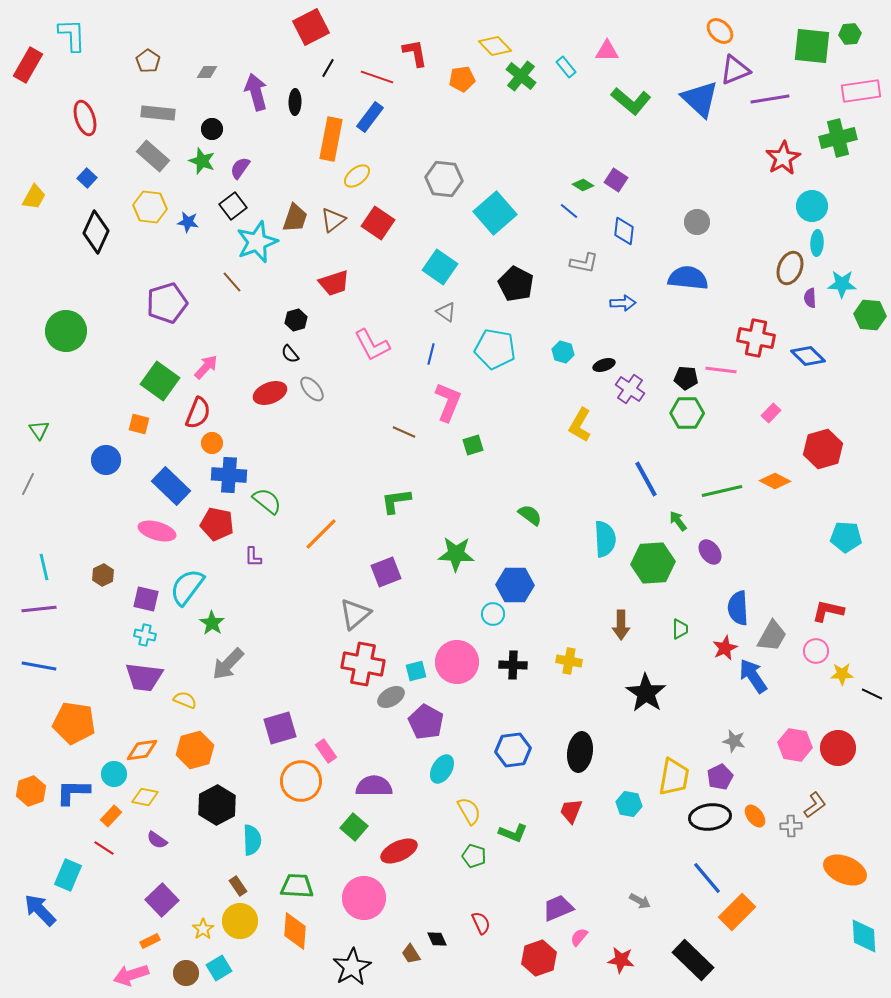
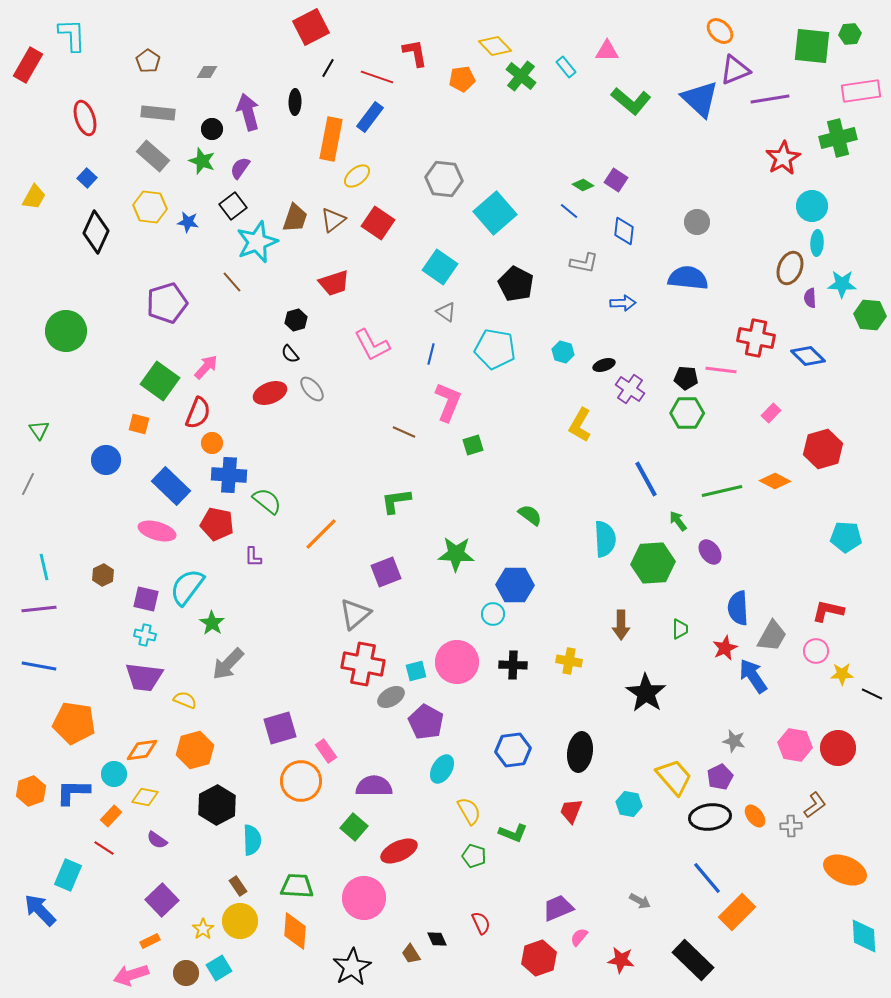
purple arrow at (256, 92): moved 8 px left, 20 px down
yellow trapezoid at (674, 777): rotated 51 degrees counterclockwise
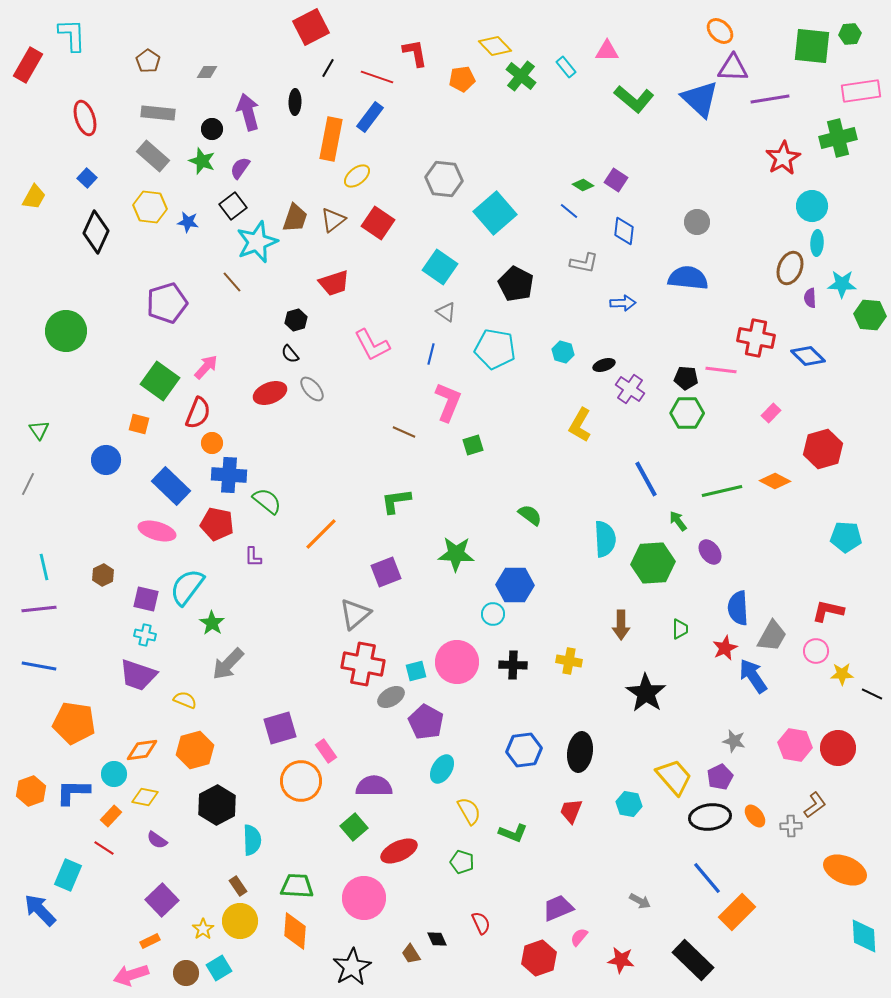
purple triangle at (735, 70): moved 2 px left, 2 px up; rotated 24 degrees clockwise
green L-shape at (631, 101): moved 3 px right, 2 px up
purple trapezoid at (144, 677): moved 6 px left, 2 px up; rotated 12 degrees clockwise
blue hexagon at (513, 750): moved 11 px right
green square at (354, 827): rotated 8 degrees clockwise
green pentagon at (474, 856): moved 12 px left, 6 px down
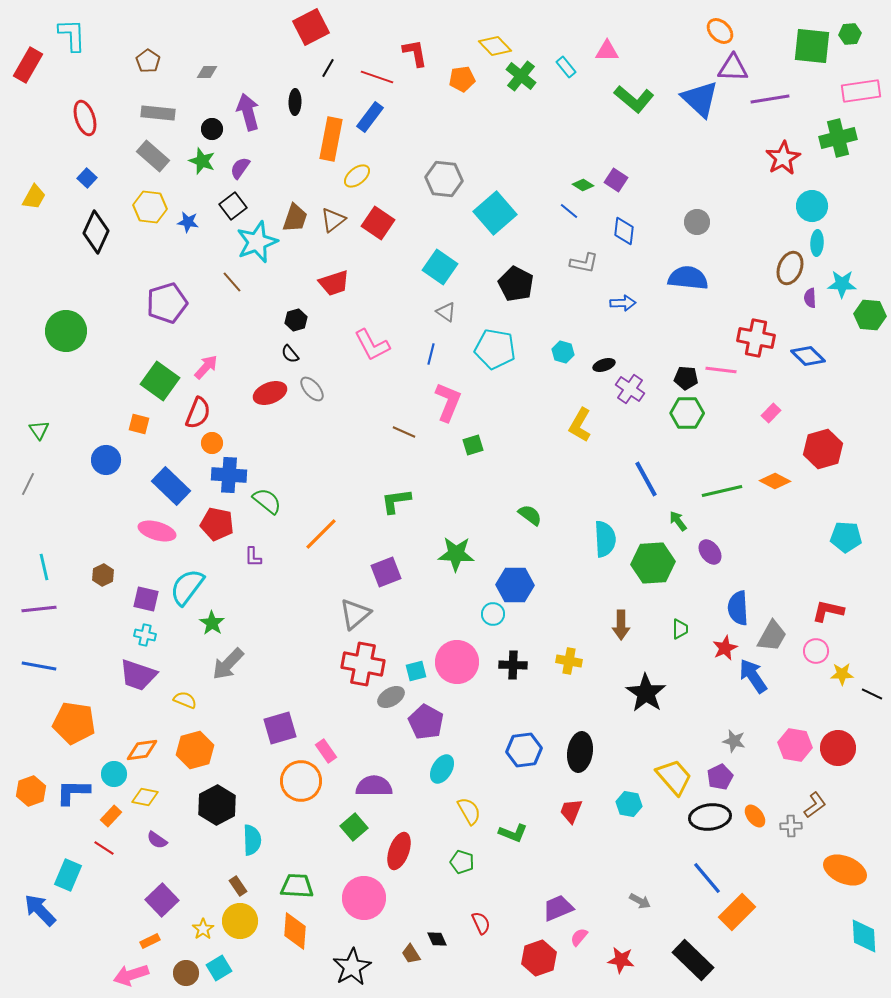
red ellipse at (399, 851): rotated 45 degrees counterclockwise
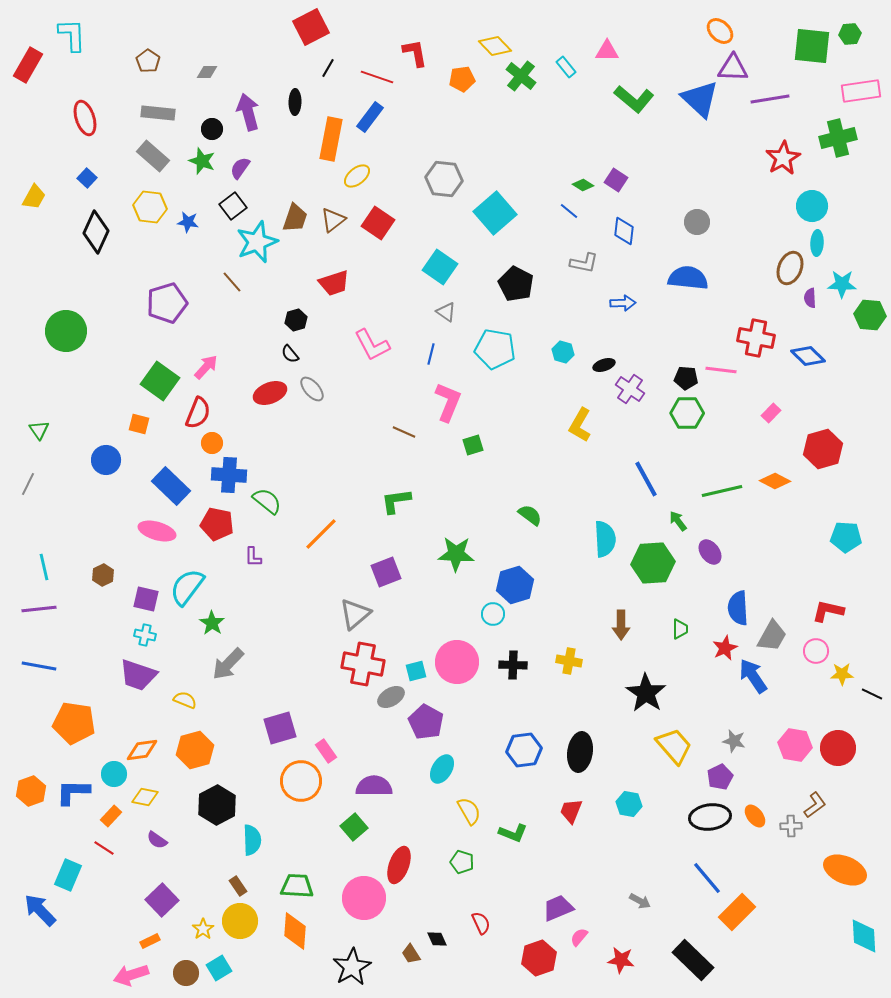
blue hexagon at (515, 585): rotated 18 degrees counterclockwise
yellow trapezoid at (674, 777): moved 31 px up
red ellipse at (399, 851): moved 14 px down
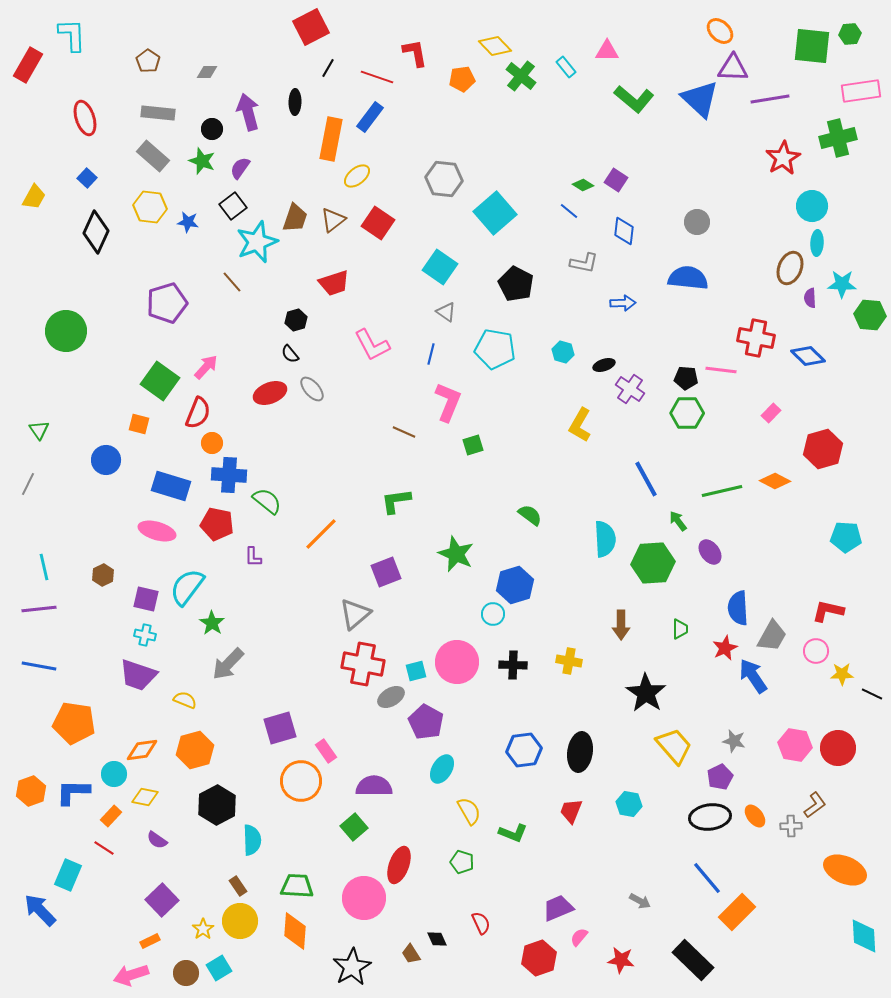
blue rectangle at (171, 486): rotated 27 degrees counterclockwise
green star at (456, 554): rotated 21 degrees clockwise
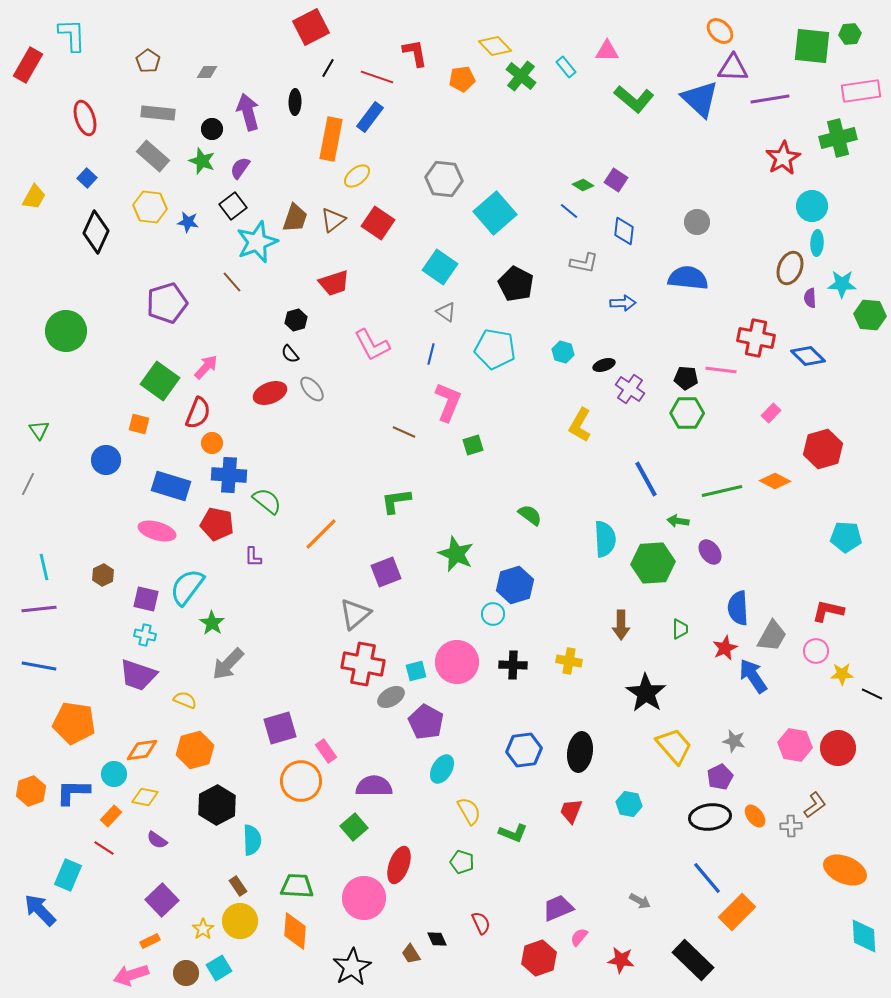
green arrow at (678, 521): rotated 45 degrees counterclockwise
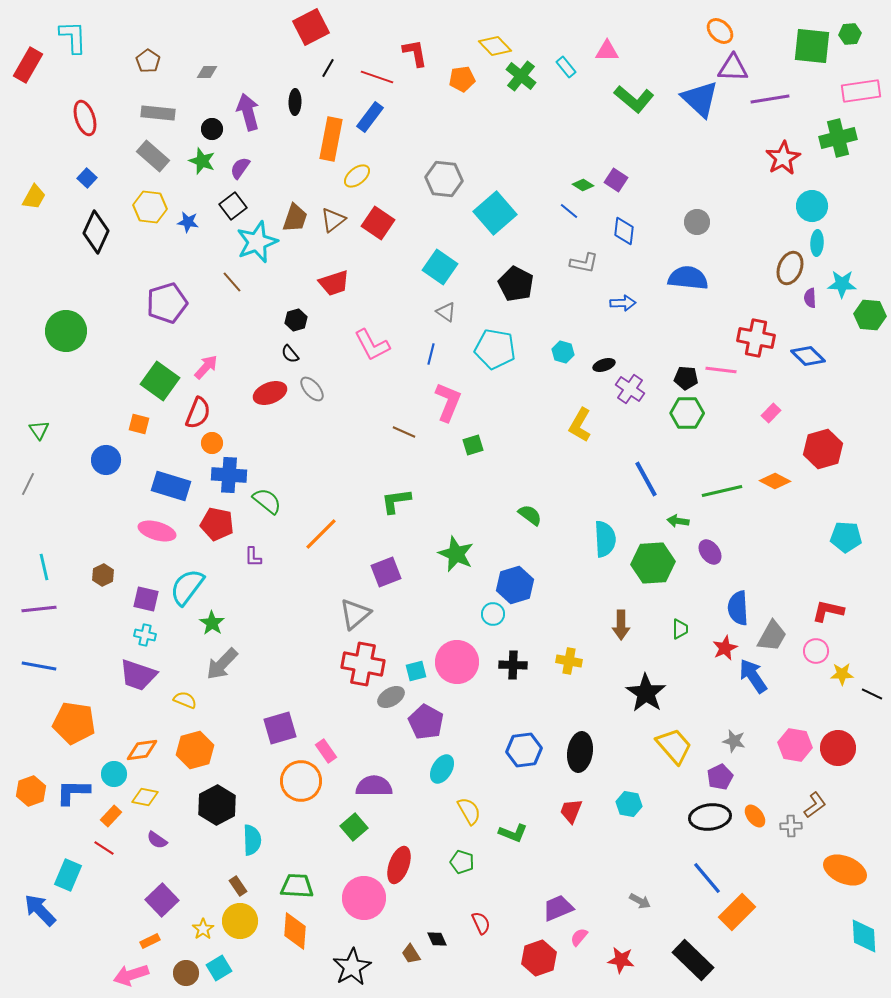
cyan L-shape at (72, 35): moved 1 px right, 2 px down
gray arrow at (228, 664): moved 6 px left
